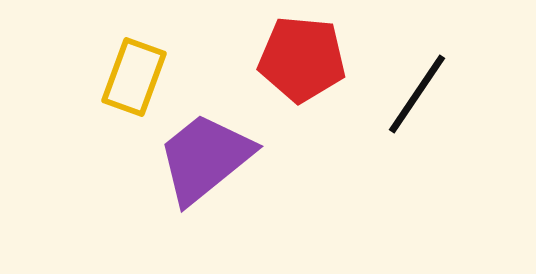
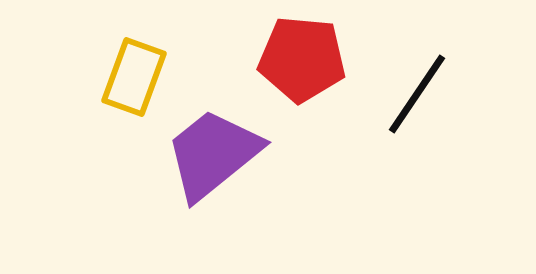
purple trapezoid: moved 8 px right, 4 px up
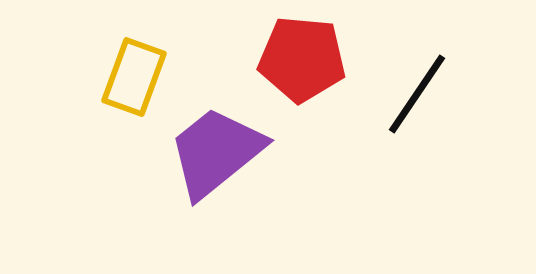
purple trapezoid: moved 3 px right, 2 px up
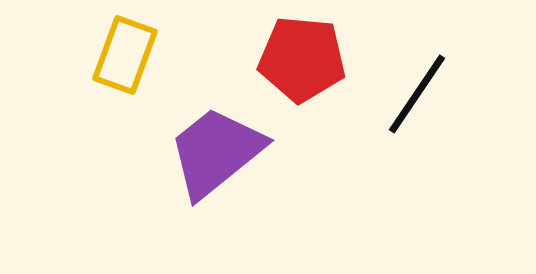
yellow rectangle: moved 9 px left, 22 px up
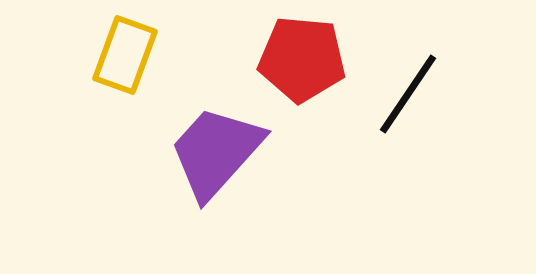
black line: moved 9 px left
purple trapezoid: rotated 9 degrees counterclockwise
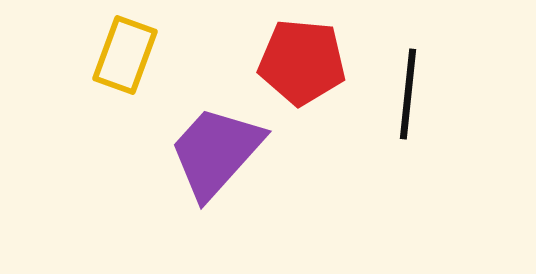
red pentagon: moved 3 px down
black line: rotated 28 degrees counterclockwise
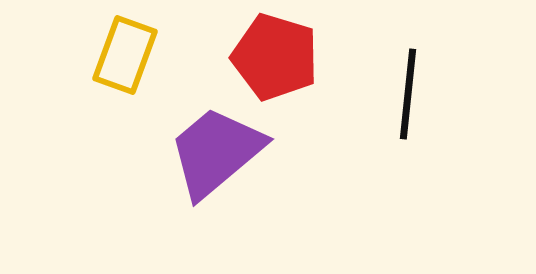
red pentagon: moved 27 px left, 5 px up; rotated 12 degrees clockwise
purple trapezoid: rotated 8 degrees clockwise
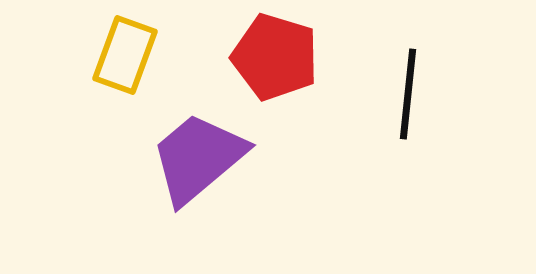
purple trapezoid: moved 18 px left, 6 px down
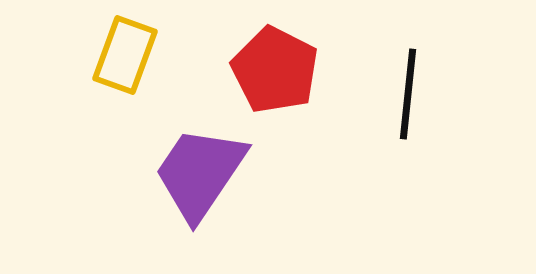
red pentagon: moved 13 px down; rotated 10 degrees clockwise
purple trapezoid: moved 2 px right, 15 px down; rotated 16 degrees counterclockwise
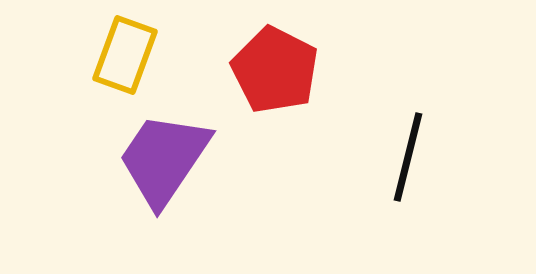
black line: moved 63 px down; rotated 8 degrees clockwise
purple trapezoid: moved 36 px left, 14 px up
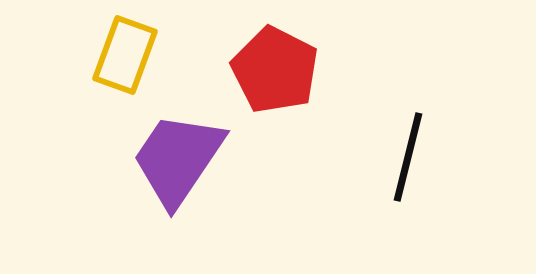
purple trapezoid: moved 14 px right
